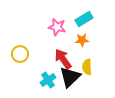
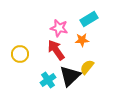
cyan rectangle: moved 5 px right
pink star: moved 2 px right, 1 px down
red arrow: moved 7 px left, 9 px up
yellow semicircle: rotated 42 degrees clockwise
black triangle: moved 1 px up
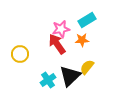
cyan rectangle: moved 2 px left, 1 px down
pink star: moved 2 px right, 1 px down; rotated 24 degrees counterclockwise
red arrow: moved 1 px right, 6 px up
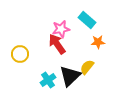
cyan rectangle: rotated 72 degrees clockwise
orange star: moved 16 px right, 2 px down
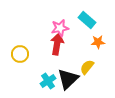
pink star: moved 1 px left, 1 px up
red arrow: rotated 45 degrees clockwise
black triangle: moved 2 px left, 3 px down
cyan cross: moved 1 px down
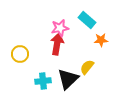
orange star: moved 3 px right, 2 px up
cyan cross: moved 5 px left; rotated 28 degrees clockwise
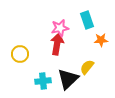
cyan rectangle: rotated 30 degrees clockwise
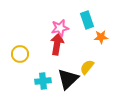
orange star: moved 3 px up
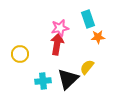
cyan rectangle: moved 1 px right, 1 px up
orange star: moved 3 px left
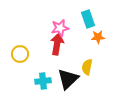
yellow semicircle: rotated 28 degrees counterclockwise
